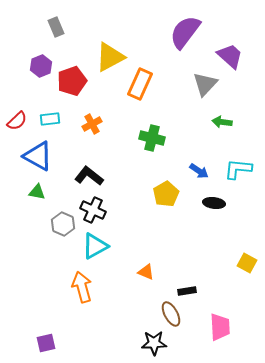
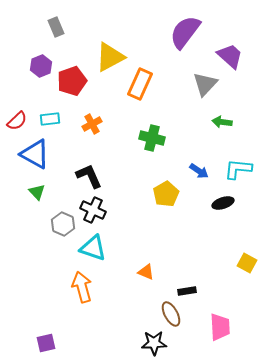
blue triangle: moved 3 px left, 2 px up
black L-shape: rotated 28 degrees clockwise
green triangle: rotated 36 degrees clockwise
black ellipse: moved 9 px right; rotated 25 degrees counterclockwise
cyan triangle: moved 2 px left, 2 px down; rotated 48 degrees clockwise
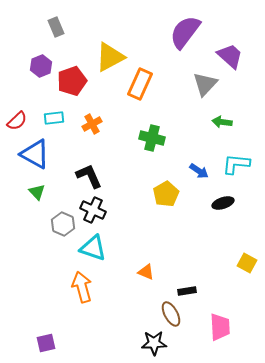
cyan rectangle: moved 4 px right, 1 px up
cyan L-shape: moved 2 px left, 5 px up
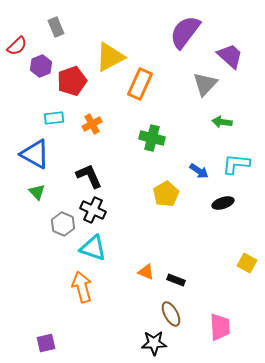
red semicircle: moved 75 px up
black rectangle: moved 11 px left, 11 px up; rotated 30 degrees clockwise
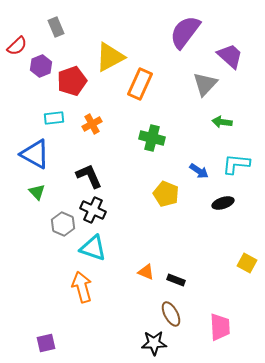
yellow pentagon: rotated 20 degrees counterclockwise
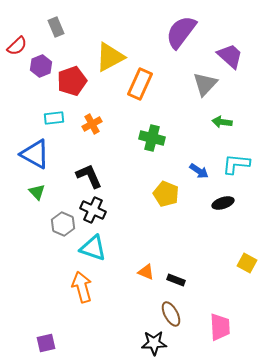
purple semicircle: moved 4 px left
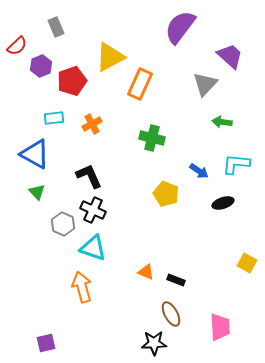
purple semicircle: moved 1 px left, 5 px up
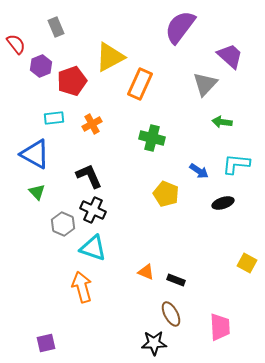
red semicircle: moved 1 px left, 2 px up; rotated 85 degrees counterclockwise
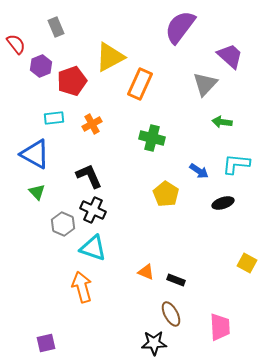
yellow pentagon: rotated 10 degrees clockwise
